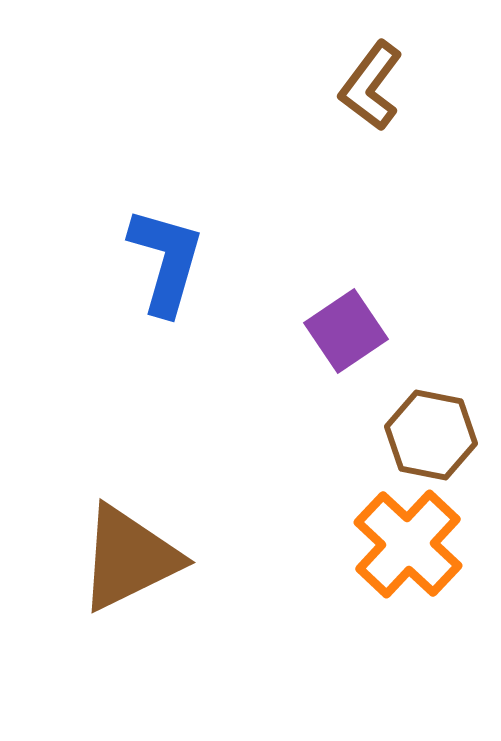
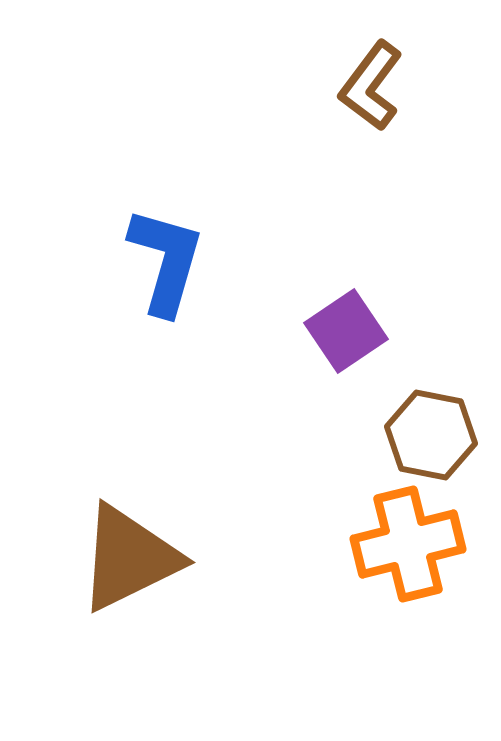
orange cross: rotated 33 degrees clockwise
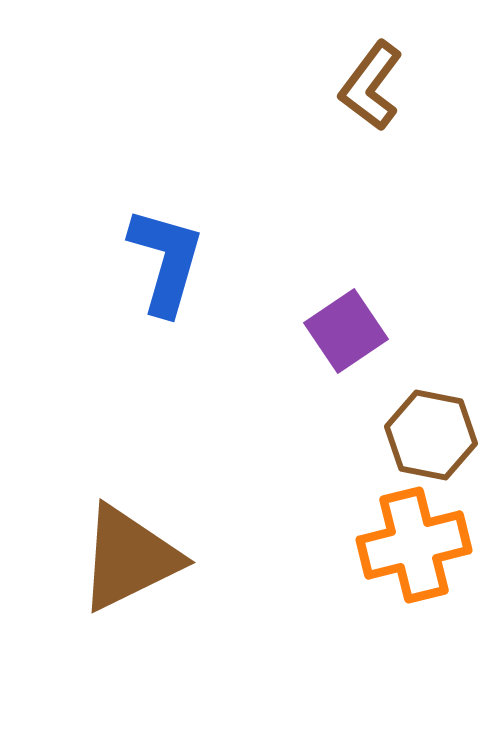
orange cross: moved 6 px right, 1 px down
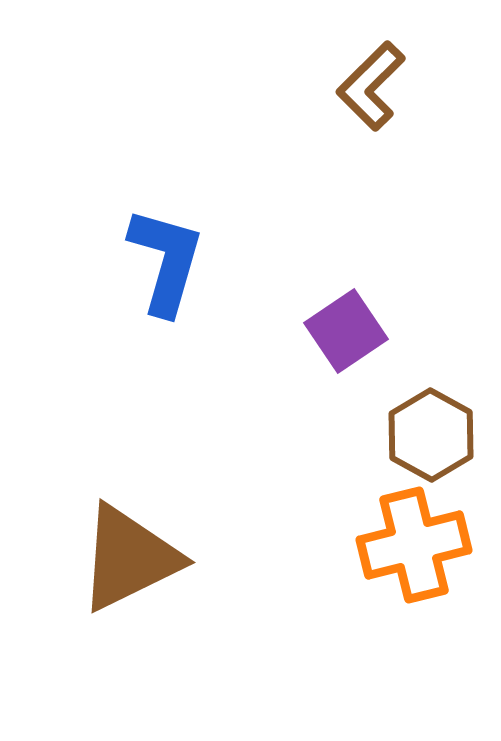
brown L-shape: rotated 8 degrees clockwise
brown hexagon: rotated 18 degrees clockwise
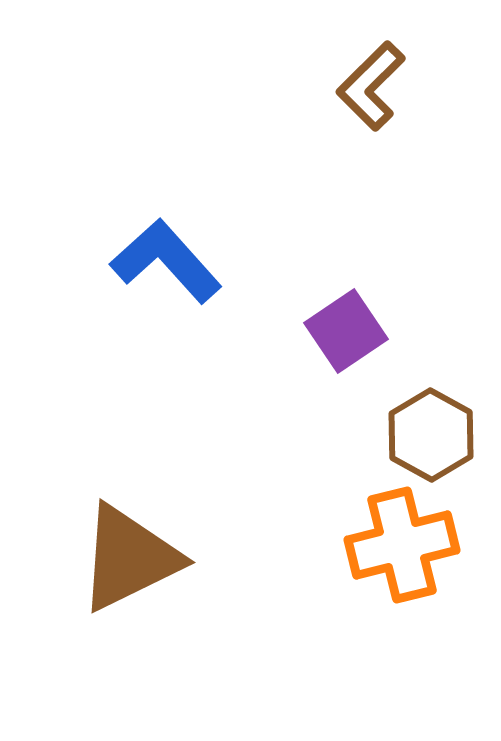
blue L-shape: rotated 58 degrees counterclockwise
orange cross: moved 12 px left
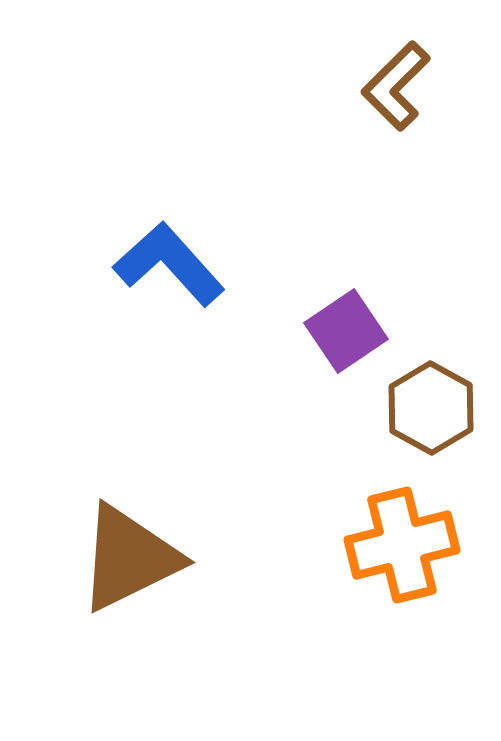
brown L-shape: moved 25 px right
blue L-shape: moved 3 px right, 3 px down
brown hexagon: moved 27 px up
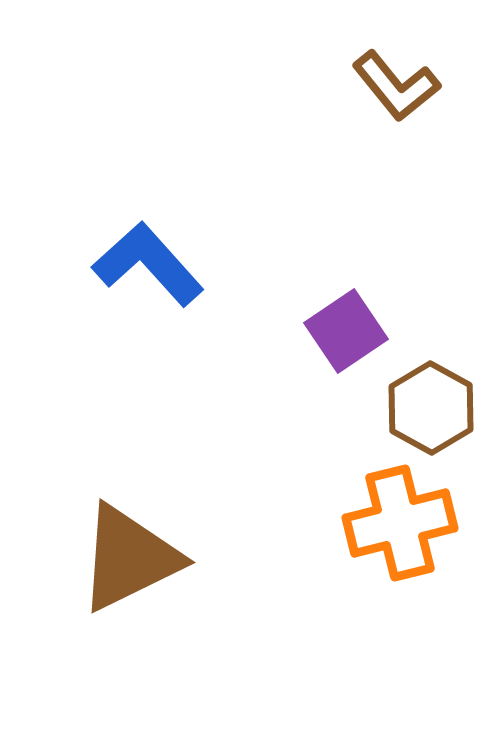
brown L-shape: rotated 84 degrees counterclockwise
blue L-shape: moved 21 px left
orange cross: moved 2 px left, 22 px up
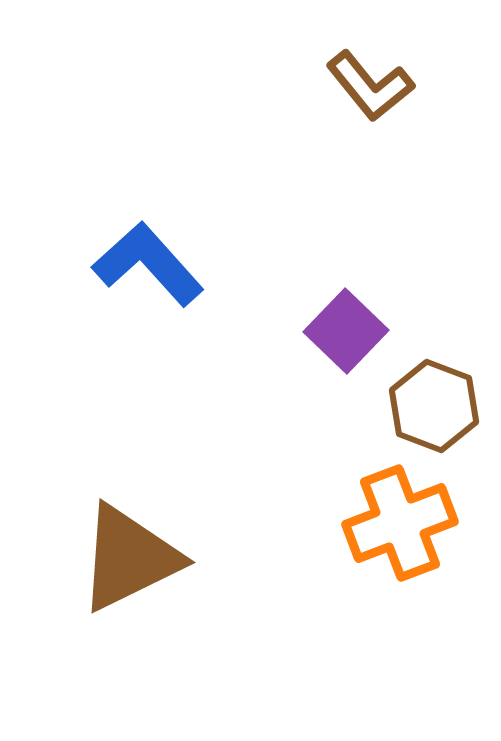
brown L-shape: moved 26 px left
purple square: rotated 12 degrees counterclockwise
brown hexagon: moved 3 px right, 2 px up; rotated 8 degrees counterclockwise
orange cross: rotated 7 degrees counterclockwise
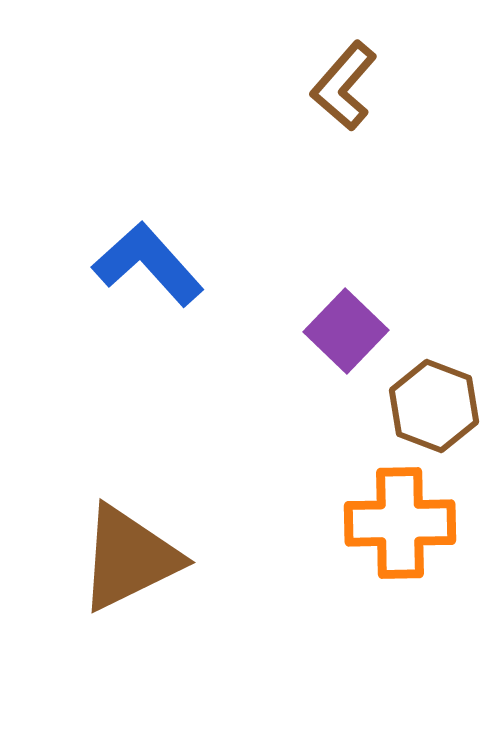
brown L-shape: moved 26 px left; rotated 80 degrees clockwise
orange cross: rotated 20 degrees clockwise
